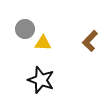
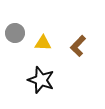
gray circle: moved 10 px left, 4 px down
brown L-shape: moved 12 px left, 5 px down
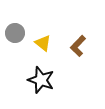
yellow triangle: rotated 36 degrees clockwise
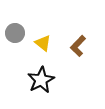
black star: rotated 24 degrees clockwise
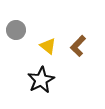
gray circle: moved 1 px right, 3 px up
yellow triangle: moved 5 px right, 3 px down
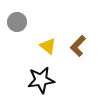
gray circle: moved 1 px right, 8 px up
black star: rotated 20 degrees clockwise
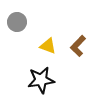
yellow triangle: rotated 18 degrees counterclockwise
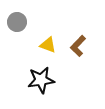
yellow triangle: moved 1 px up
